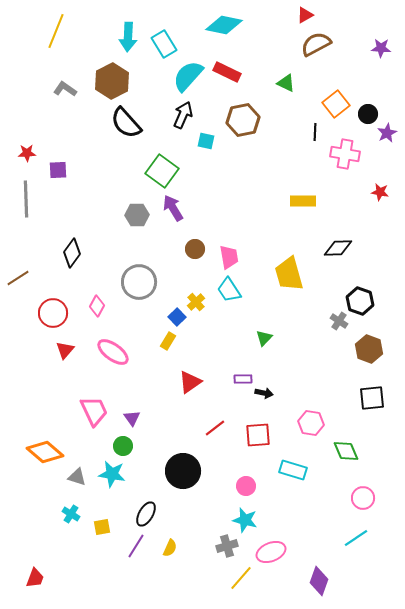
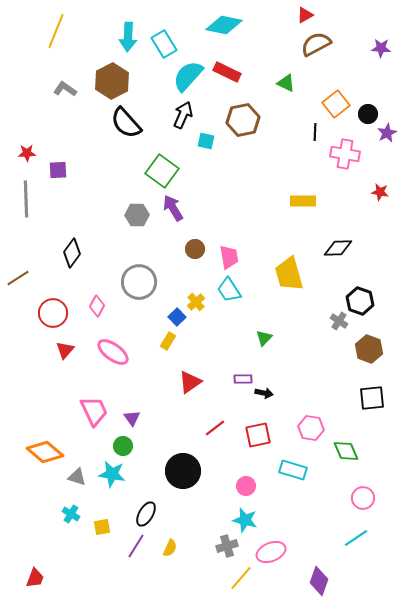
pink hexagon at (311, 423): moved 5 px down
red square at (258, 435): rotated 8 degrees counterclockwise
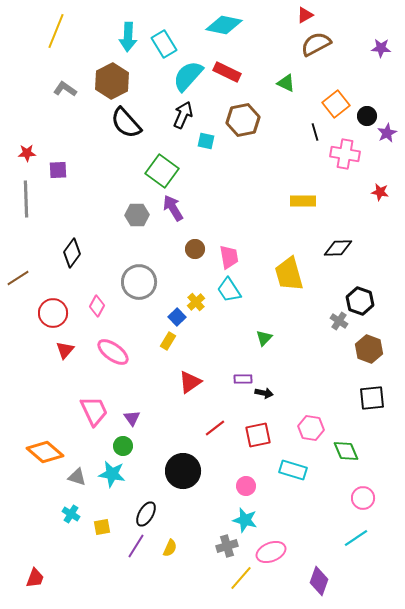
black circle at (368, 114): moved 1 px left, 2 px down
black line at (315, 132): rotated 18 degrees counterclockwise
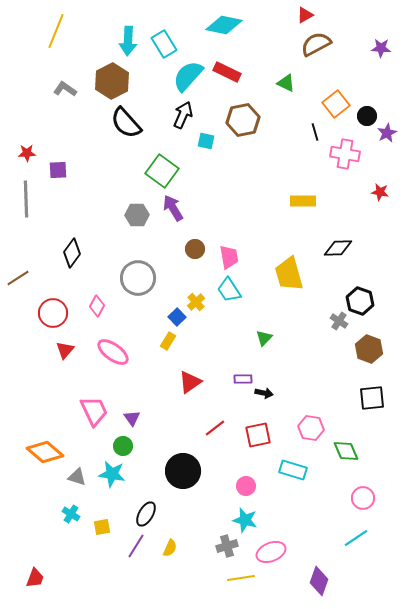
cyan arrow at (128, 37): moved 4 px down
gray circle at (139, 282): moved 1 px left, 4 px up
yellow line at (241, 578): rotated 40 degrees clockwise
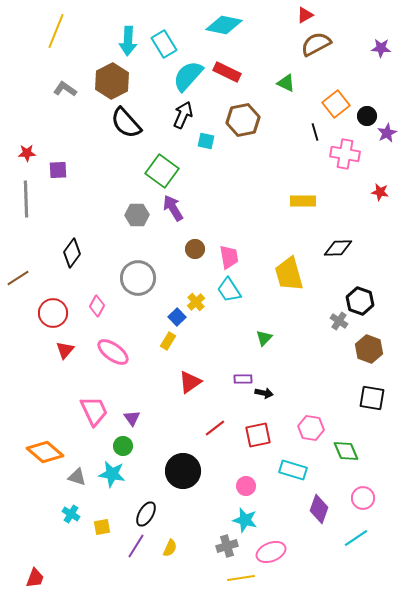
black square at (372, 398): rotated 16 degrees clockwise
purple diamond at (319, 581): moved 72 px up
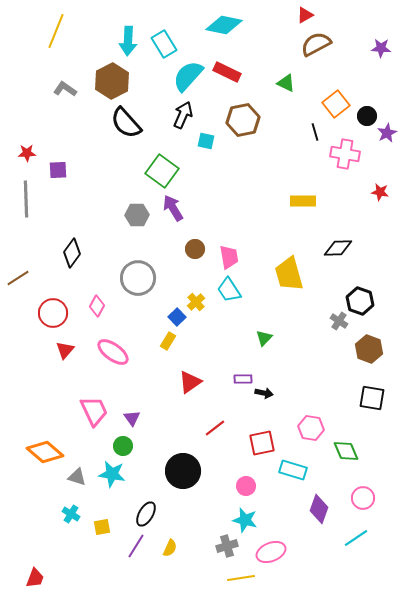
red square at (258, 435): moved 4 px right, 8 px down
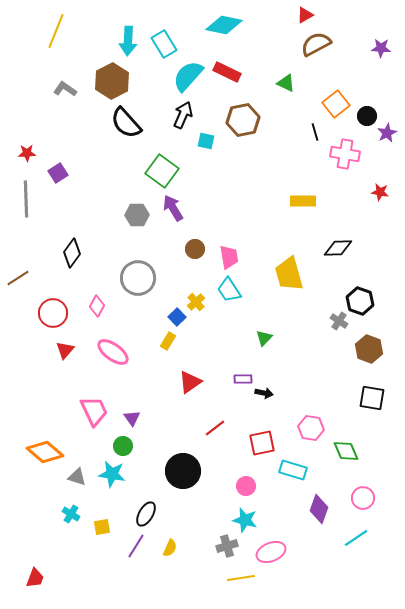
purple square at (58, 170): moved 3 px down; rotated 30 degrees counterclockwise
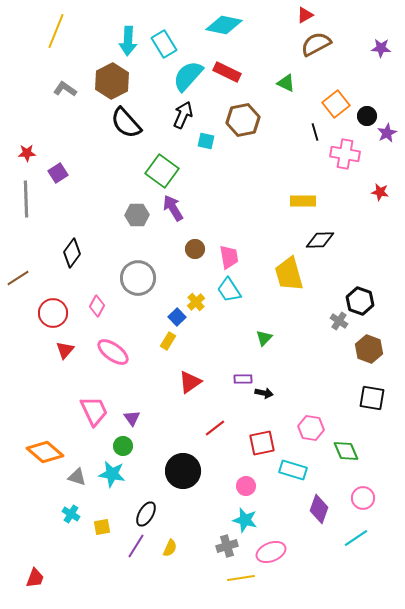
black diamond at (338, 248): moved 18 px left, 8 px up
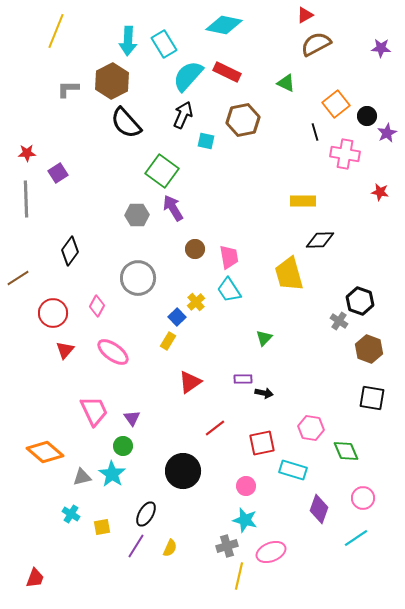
gray L-shape at (65, 89): moved 3 px right; rotated 35 degrees counterclockwise
black diamond at (72, 253): moved 2 px left, 2 px up
cyan star at (112, 474): rotated 24 degrees clockwise
gray triangle at (77, 477): moved 5 px right; rotated 30 degrees counterclockwise
yellow line at (241, 578): moved 2 px left, 2 px up; rotated 68 degrees counterclockwise
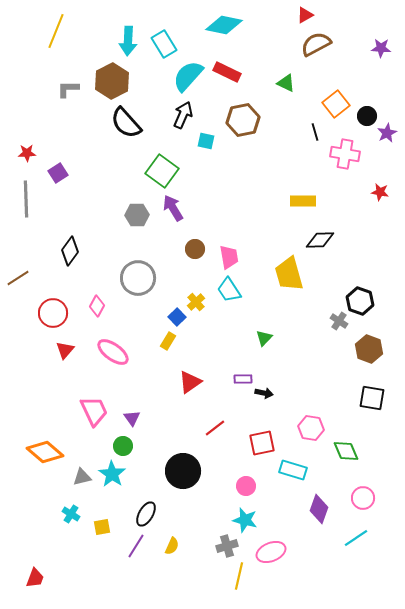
yellow semicircle at (170, 548): moved 2 px right, 2 px up
